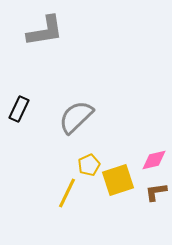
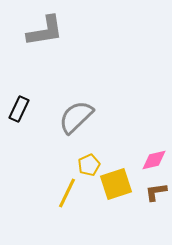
yellow square: moved 2 px left, 4 px down
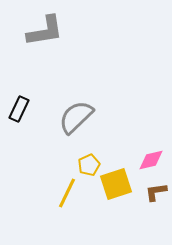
pink diamond: moved 3 px left
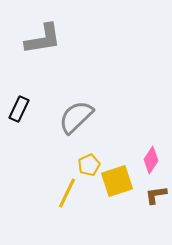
gray L-shape: moved 2 px left, 8 px down
pink diamond: rotated 44 degrees counterclockwise
yellow square: moved 1 px right, 3 px up
brown L-shape: moved 3 px down
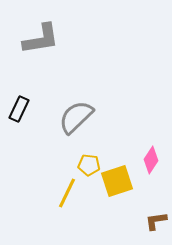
gray L-shape: moved 2 px left
yellow pentagon: rotated 30 degrees clockwise
brown L-shape: moved 26 px down
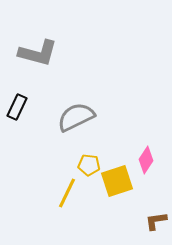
gray L-shape: moved 3 px left, 14 px down; rotated 24 degrees clockwise
black rectangle: moved 2 px left, 2 px up
gray semicircle: rotated 18 degrees clockwise
pink diamond: moved 5 px left
